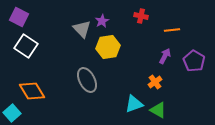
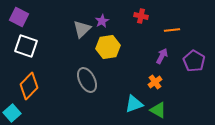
gray triangle: rotated 30 degrees clockwise
white square: rotated 15 degrees counterclockwise
purple arrow: moved 3 px left
orange diamond: moved 3 px left, 5 px up; rotated 76 degrees clockwise
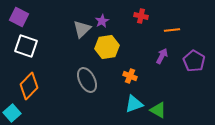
yellow hexagon: moved 1 px left
orange cross: moved 25 px left, 6 px up; rotated 32 degrees counterclockwise
